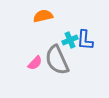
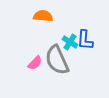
orange semicircle: rotated 18 degrees clockwise
cyan cross: moved 2 px down; rotated 35 degrees counterclockwise
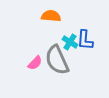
orange semicircle: moved 8 px right
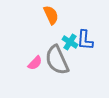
orange semicircle: moved 1 px up; rotated 60 degrees clockwise
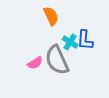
orange semicircle: moved 1 px down
pink semicircle: rotated 14 degrees clockwise
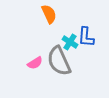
orange semicircle: moved 2 px left, 2 px up
blue L-shape: moved 1 px right, 3 px up
gray semicircle: moved 2 px right, 1 px down
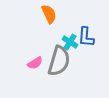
gray semicircle: rotated 140 degrees counterclockwise
